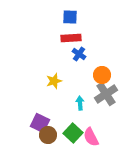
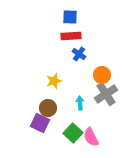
red rectangle: moved 2 px up
brown circle: moved 27 px up
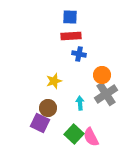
blue cross: rotated 24 degrees counterclockwise
green square: moved 1 px right, 1 px down
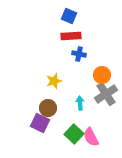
blue square: moved 1 px left, 1 px up; rotated 21 degrees clockwise
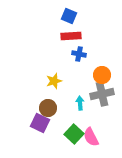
gray cross: moved 4 px left; rotated 20 degrees clockwise
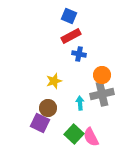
red rectangle: rotated 24 degrees counterclockwise
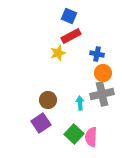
blue cross: moved 18 px right
orange circle: moved 1 px right, 2 px up
yellow star: moved 4 px right, 28 px up
brown circle: moved 8 px up
purple square: moved 1 px right; rotated 30 degrees clockwise
pink semicircle: rotated 30 degrees clockwise
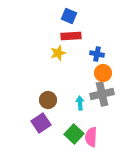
red rectangle: rotated 24 degrees clockwise
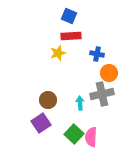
orange circle: moved 6 px right
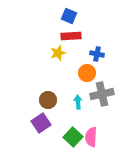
orange circle: moved 22 px left
cyan arrow: moved 2 px left, 1 px up
green square: moved 1 px left, 3 px down
